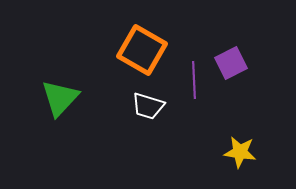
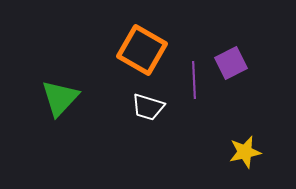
white trapezoid: moved 1 px down
yellow star: moved 5 px right; rotated 20 degrees counterclockwise
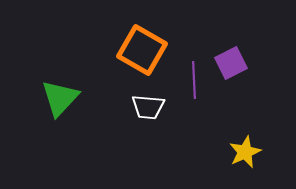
white trapezoid: rotated 12 degrees counterclockwise
yellow star: rotated 12 degrees counterclockwise
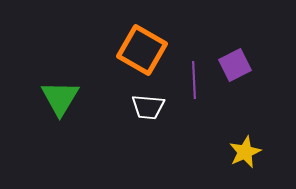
purple square: moved 4 px right, 2 px down
green triangle: rotated 12 degrees counterclockwise
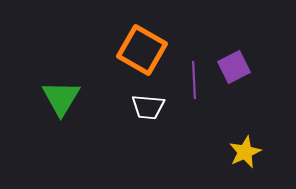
purple square: moved 1 px left, 2 px down
green triangle: moved 1 px right
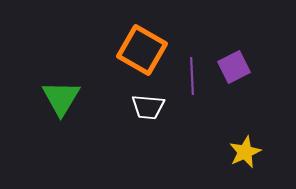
purple line: moved 2 px left, 4 px up
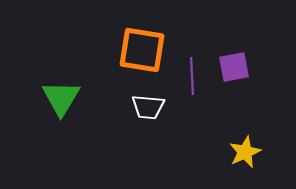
orange square: rotated 21 degrees counterclockwise
purple square: rotated 16 degrees clockwise
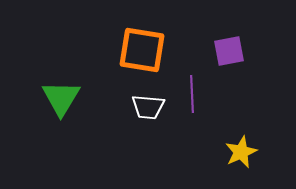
purple square: moved 5 px left, 16 px up
purple line: moved 18 px down
yellow star: moved 4 px left
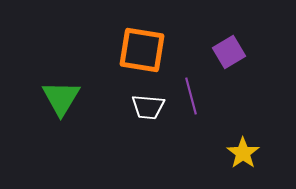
purple square: moved 1 px down; rotated 20 degrees counterclockwise
purple line: moved 1 px left, 2 px down; rotated 12 degrees counterclockwise
yellow star: moved 2 px right, 1 px down; rotated 12 degrees counterclockwise
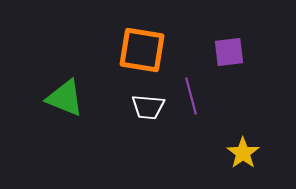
purple square: rotated 24 degrees clockwise
green triangle: moved 4 px right; rotated 39 degrees counterclockwise
